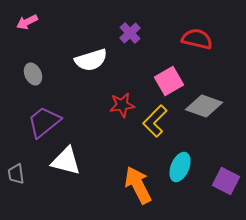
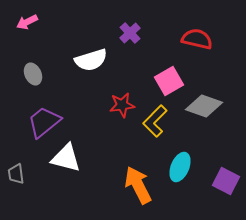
white triangle: moved 3 px up
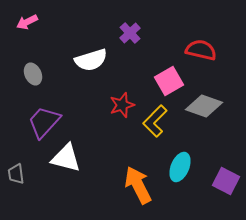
red semicircle: moved 4 px right, 11 px down
red star: rotated 10 degrees counterclockwise
purple trapezoid: rotated 9 degrees counterclockwise
